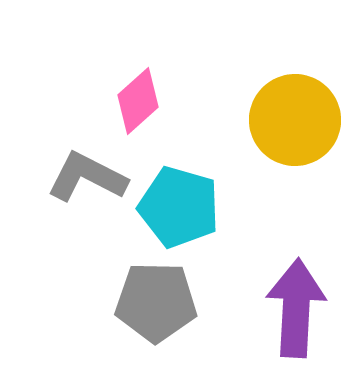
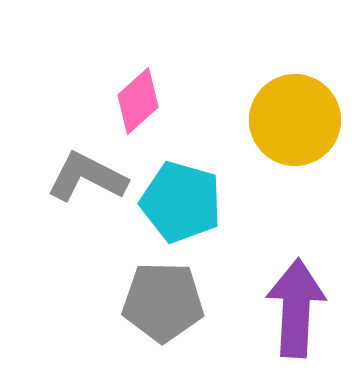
cyan pentagon: moved 2 px right, 5 px up
gray pentagon: moved 7 px right
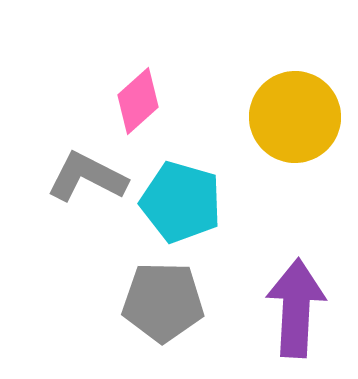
yellow circle: moved 3 px up
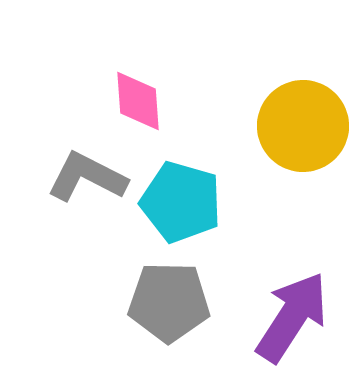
pink diamond: rotated 52 degrees counterclockwise
yellow circle: moved 8 px right, 9 px down
gray pentagon: moved 6 px right
purple arrow: moved 4 px left, 9 px down; rotated 30 degrees clockwise
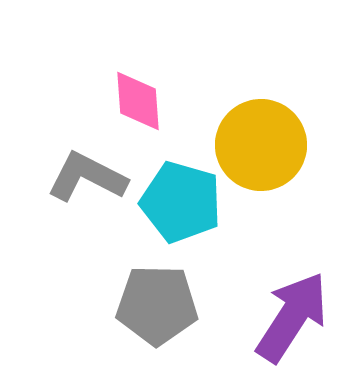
yellow circle: moved 42 px left, 19 px down
gray pentagon: moved 12 px left, 3 px down
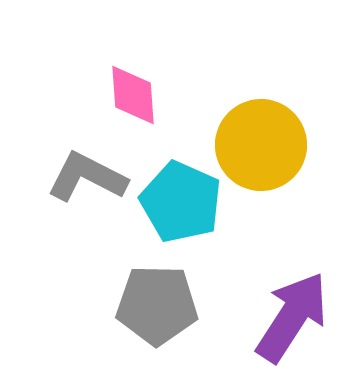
pink diamond: moved 5 px left, 6 px up
cyan pentagon: rotated 8 degrees clockwise
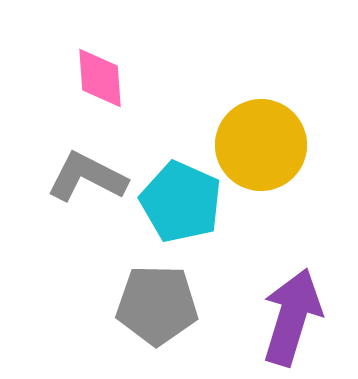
pink diamond: moved 33 px left, 17 px up
purple arrow: rotated 16 degrees counterclockwise
